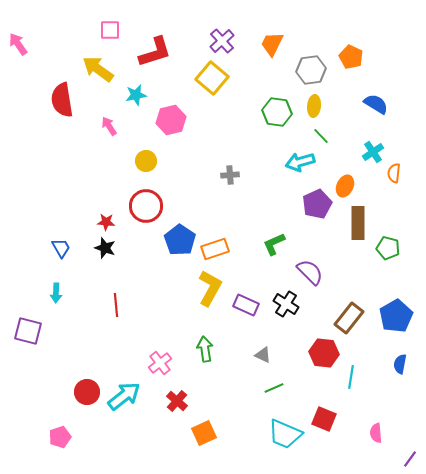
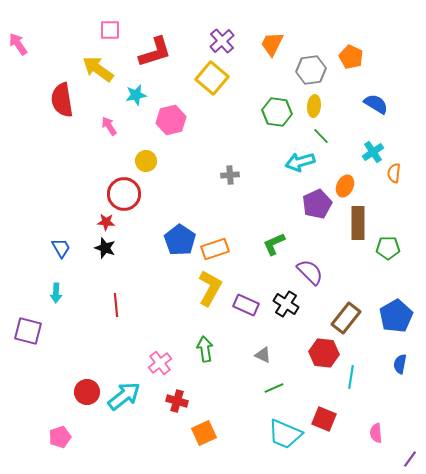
red circle at (146, 206): moved 22 px left, 12 px up
green pentagon at (388, 248): rotated 15 degrees counterclockwise
brown rectangle at (349, 318): moved 3 px left
red cross at (177, 401): rotated 25 degrees counterclockwise
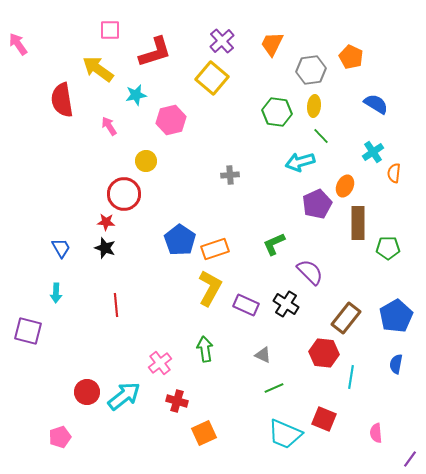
blue semicircle at (400, 364): moved 4 px left
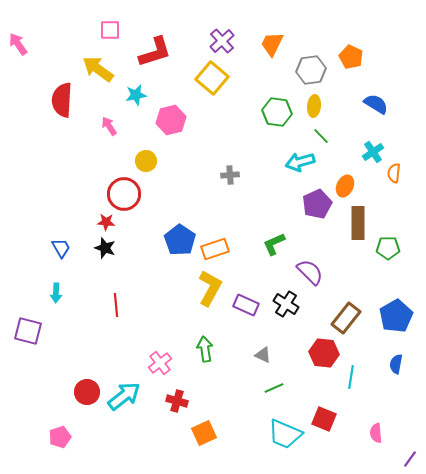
red semicircle at (62, 100): rotated 12 degrees clockwise
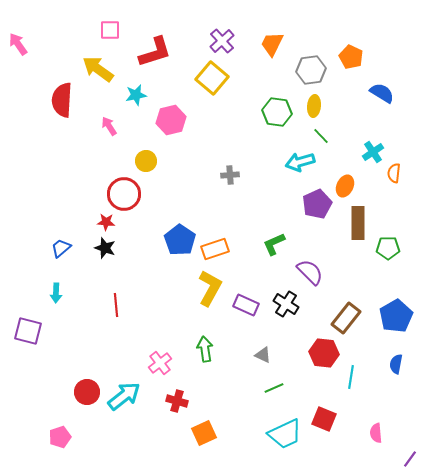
blue semicircle at (376, 104): moved 6 px right, 11 px up
blue trapezoid at (61, 248): rotated 100 degrees counterclockwise
cyan trapezoid at (285, 434): rotated 48 degrees counterclockwise
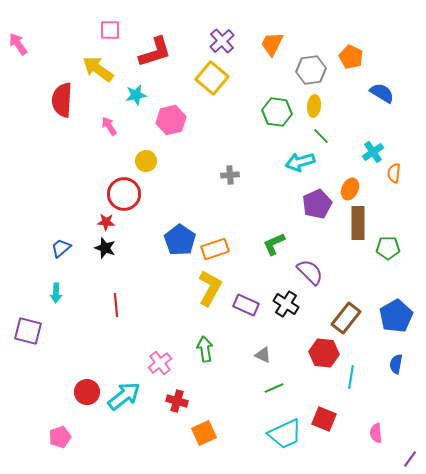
orange ellipse at (345, 186): moved 5 px right, 3 px down
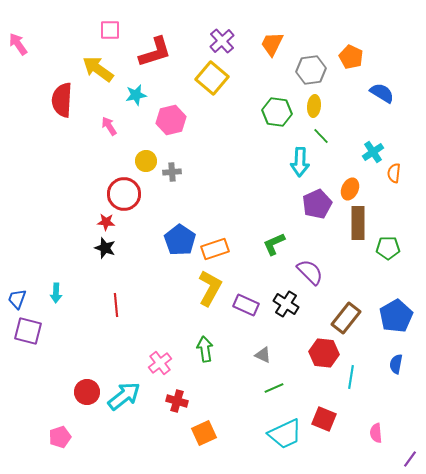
cyan arrow at (300, 162): rotated 72 degrees counterclockwise
gray cross at (230, 175): moved 58 px left, 3 px up
blue trapezoid at (61, 248): moved 44 px left, 51 px down; rotated 30 degrees counterclockwise
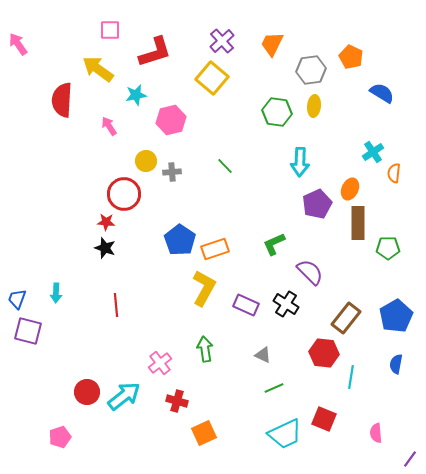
green line at (321, 136): moved 96 px left, 30 px down
yellow L-shape at (210, 288): moved 6 px left
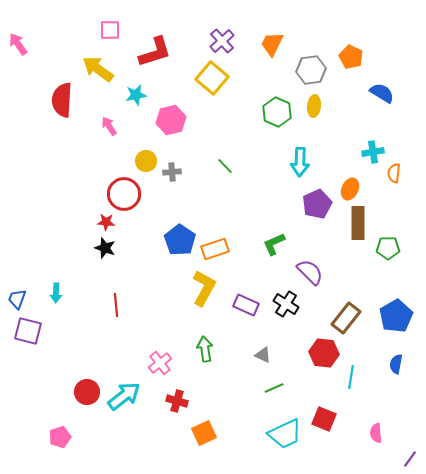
green hexagon at (277, 112): rotated 16 degrees clockwise
cyan cross at (373, 152): rotated 25 degrees clockwise
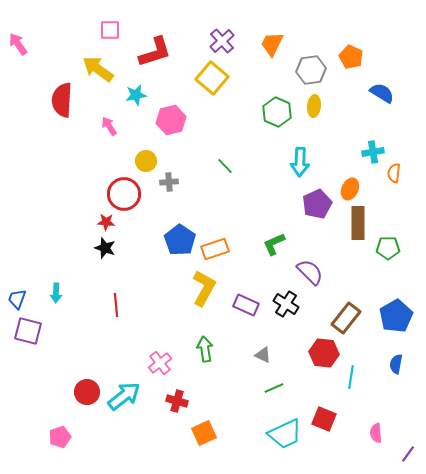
gray cross at (172, 172): moved 3 px left, 10 px down
purple line at (410, 459): moved 2 px left, 5 px up
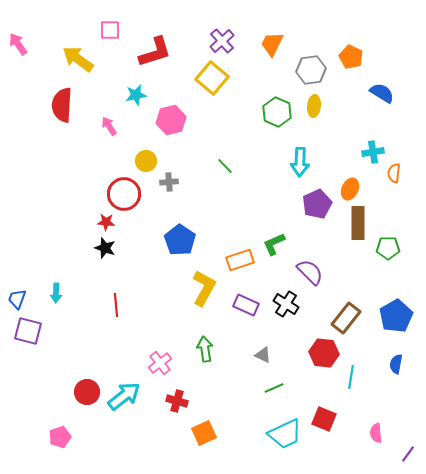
yellow arrow at (98, 69): moved 20 px left, 10 px up
red semicircle at (62, 100): moved 5 px down
orange rectangle at (215, 249): moved 25 px right, 11 px down
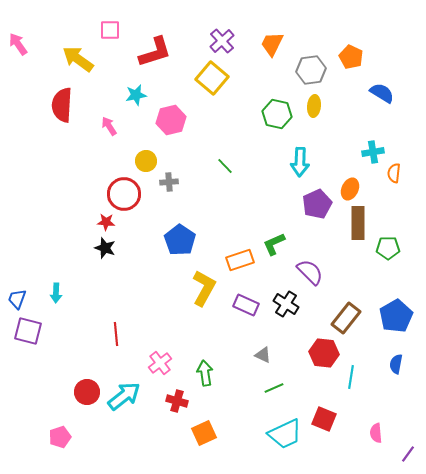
green hexagon at (277, 112): moved 2 px down; rotated 12 degrees counterclockwise
red line at (116, 305): moved 29 px down
green arrow at (205, 349): moved 24 px down
